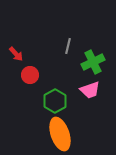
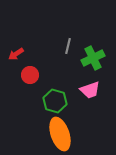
red arrow: rotated 98 degrees clockwise
green cross: moved 4 px up
green hexagon: rotated 15 degrees counterclockwise
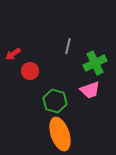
red arrow: moved 3 px left
green cross: moved 2 px right, 5 px down
red circle: moved 4 px up
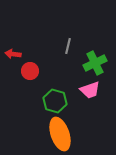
red arrow: rotated 42 degrees clockwise
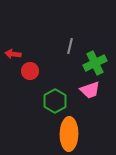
gray line: moved 2 px right
green hexagon: rotated 15 degrees clockwise
orange ellipse: moved 9 px right; rotated 20 degrees clockwise
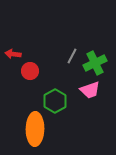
gray line: moved 2 px right, 10 px down; rotated 14 degrees clockwise
orange ellipse: moved 34 px left, 5 px up
